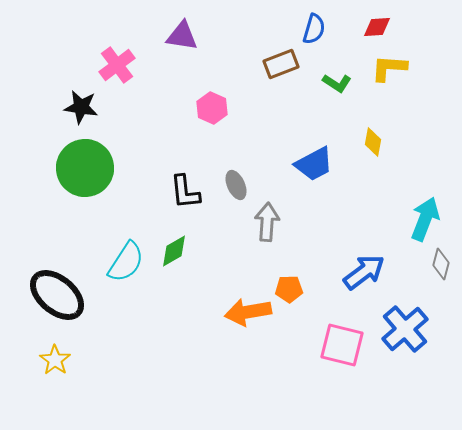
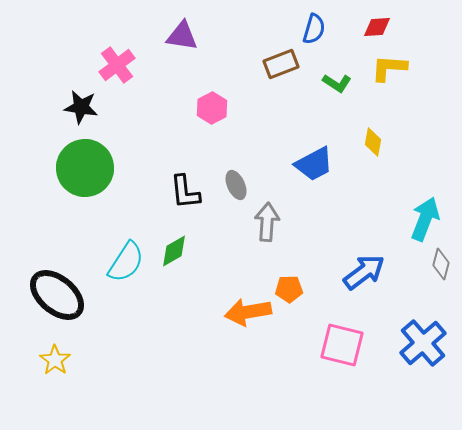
pink hexagon: rotated 8 degrees clockwise
blue cross: moved 18 px right, 14 px down
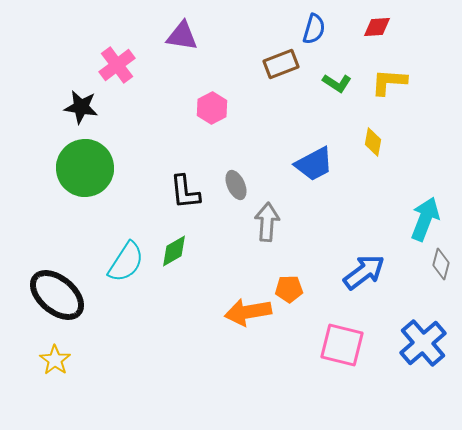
yellow L-shape: moved 14 px down
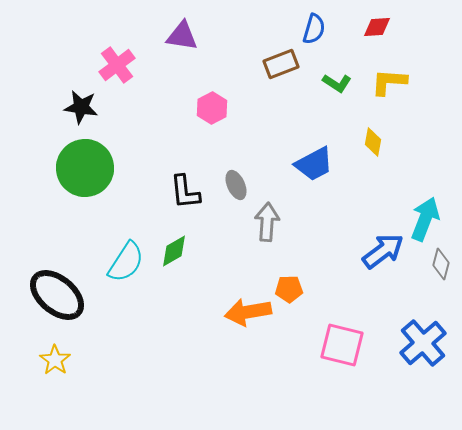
blue arrow: moved 19 px right, 21 px up
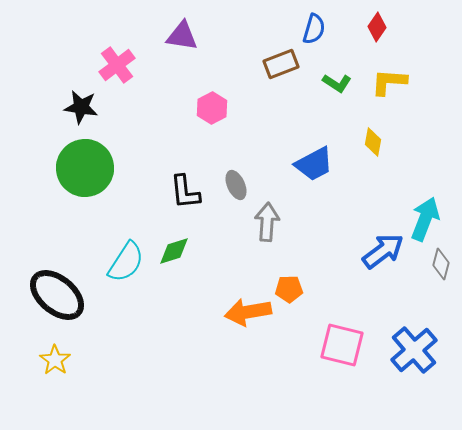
red diamond: rotated 52 degrees counterclockwise
green diamond: rotated 12 degrees clockwise
blue cross: moved 9 px left, 7 px down
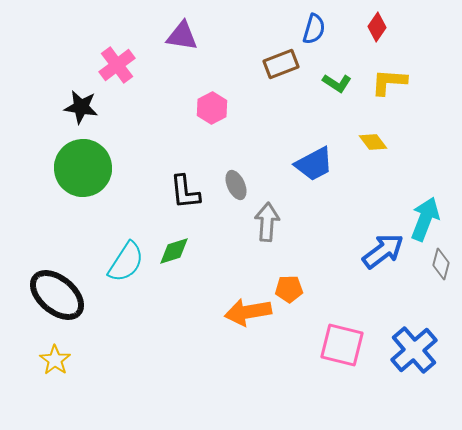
yellow diamond: rotated 48 degrees counterclockwise
green circle: moved 2 px left
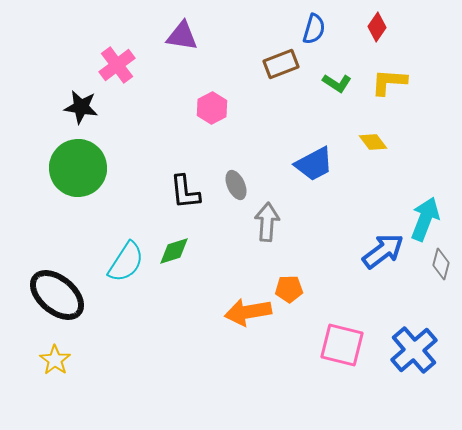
green circle: moved 5 px left
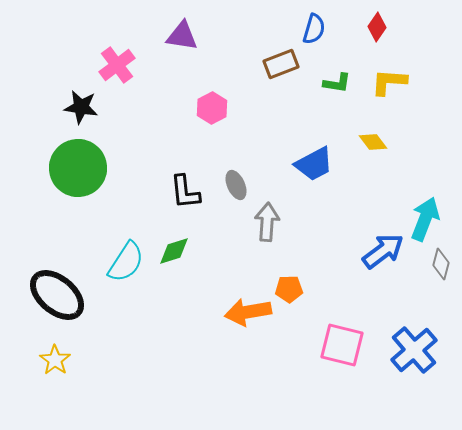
green L-shape: rotated 24 degrees counterclockwise
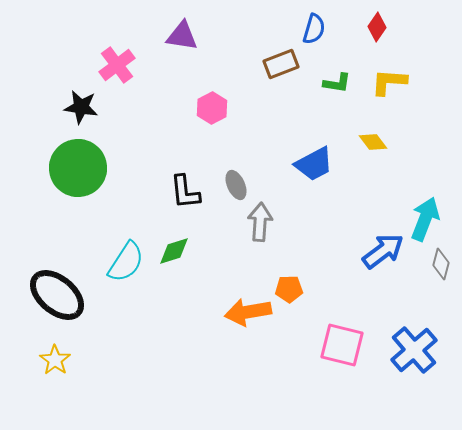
gray arrow: moved 7 px left
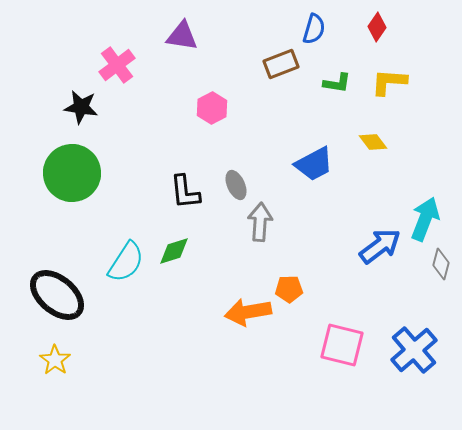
green circle: moved 6 px left, 5 px down
blue arrow: moved 3 px left, 5 px up
